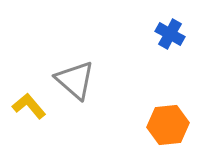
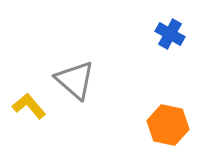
orange hexagon: rotated 18 degrees clockwise
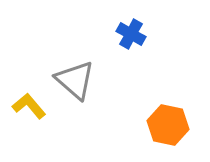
blue cross: moved 39 px left
